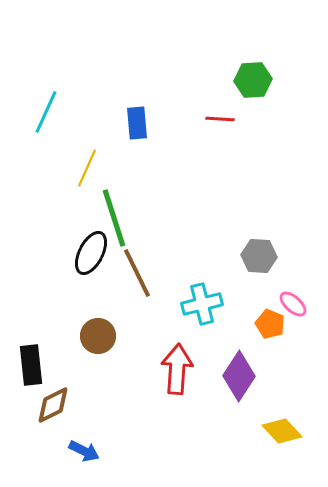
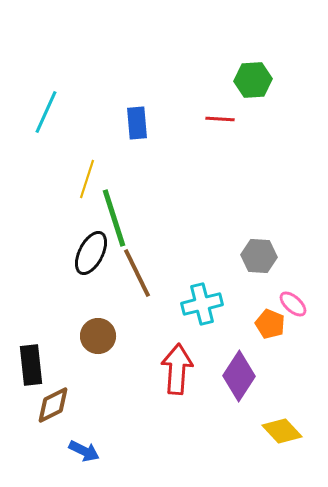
yellow line: moved 11 px down; rotated 6 degrees counterclockwise
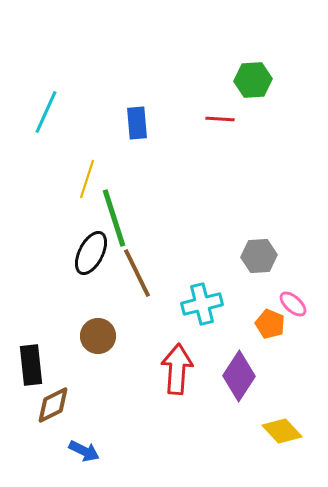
gray hexagon: rotated 8 degrees counterclockwise
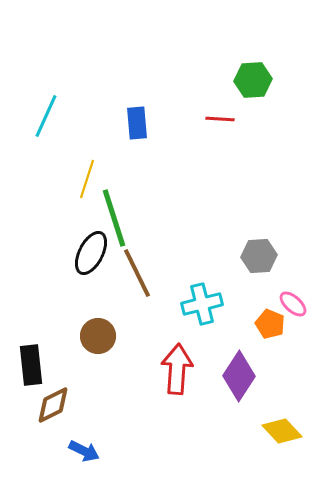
cyan line: moved 4 px down
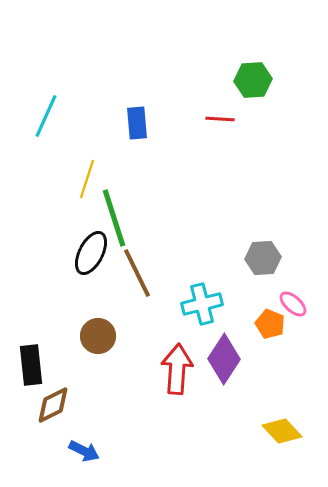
gray hexagon: moved 4 px right, 2 px down
purple diamond: moved 15 px left, 17 px up
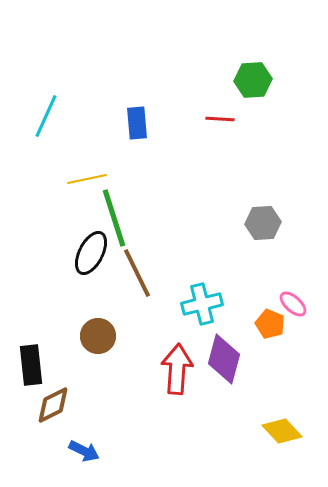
yellow line: rotated 60 degrees clockwise
gray hexagon: moved 35 px up
purple diamond: rotated 18 degrees counterclockwise
